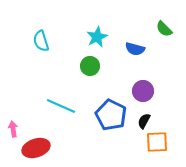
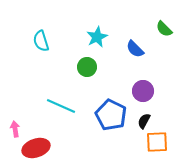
blue semicircle: rotated 30 degrees clockwise
green circle: moved 3 px left, 1 px down
pink arrow: moved 2 px right
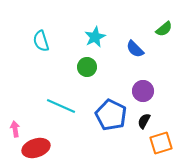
green semicircle: rotated 84 degrees counterclockwise
cyan star: moved 2 px left
orange square: moved 4 px right, 1 px down; rotated 15 degrees counterclockwise
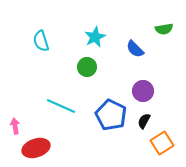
green semicircle: rotated 30 degrees clockwise
pink arrow: moved 3 px up
orange square: moved 1 px right; rotated 15 degrees counterclockwise
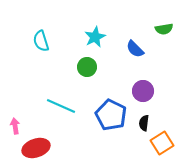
black semicircle: moved 2 px down; rotated 21 degrees counterclockwise
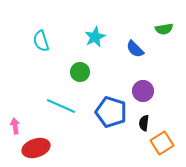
green circle: moved 7 px left, 5 px down
blue pentagon: moved 3 px up; rotated 8 degrees counterclockwise
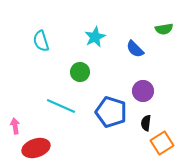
black semicircle: moved 2 px right
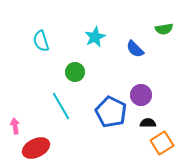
green circle: moved 5 px left
purple circle: moved 2 px left, 4 px down
cyan line: rotated 36 degrees clockwise
blue pentagon: rotated 8 degrees clockwise
black semicircle: moved 2 px right; rotated 84 degrees clockwise
red ellipse: rotated 8 degrees counterclockwise
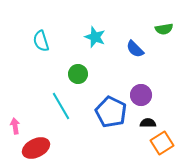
cyan star: rotated 25 degrees counterclockwise
green circle: moved 3 px right, 2 px down
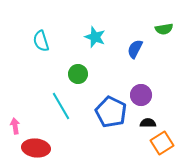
blue semicircle: rotated 72 degrees clockwise
red ellipse: rotated 32 degrees clockwise
